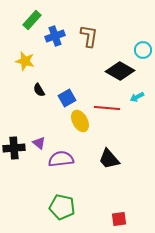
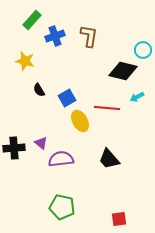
black diamond: moved 3 px right; rotated 16 degrees counterclockwise
purple triangle: moved 2 px right
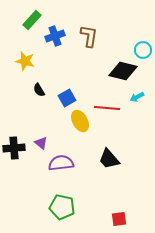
purple semicircle: moved 4 px down
